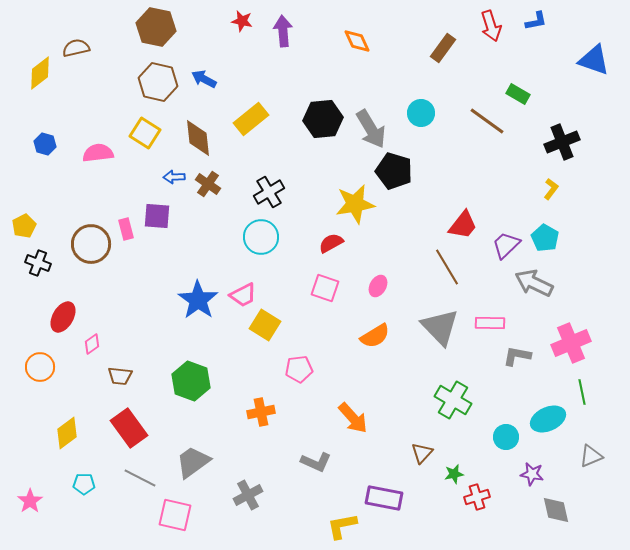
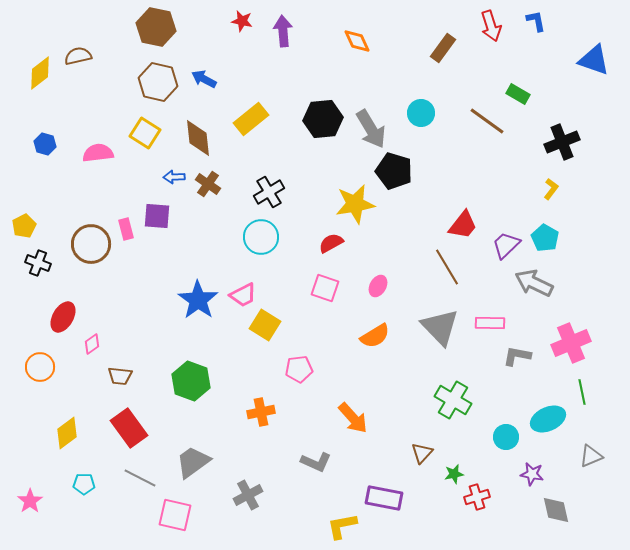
blue L-shape at (536, 21): rotated 90 degrees counterclockwise
brown semicircle at (76, 48): moved 2 px right, 8 px down
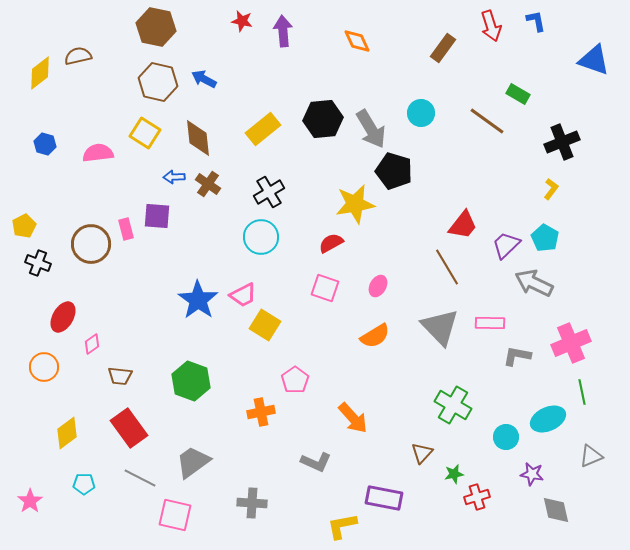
yellow rectangle at (251, 119): moved 12 px right, 10 px down
orange circle at (40, 367): moved 4 px right
pink pentagon at (299, 369): moved 4 px left, 11 px down; rotated 28 degrees counterclockwise
green cross at (453, 400): moved 5 px down
gray cross at (248, 495): moved 4 px right, 8 px down; rotated 32 degrees clockwise
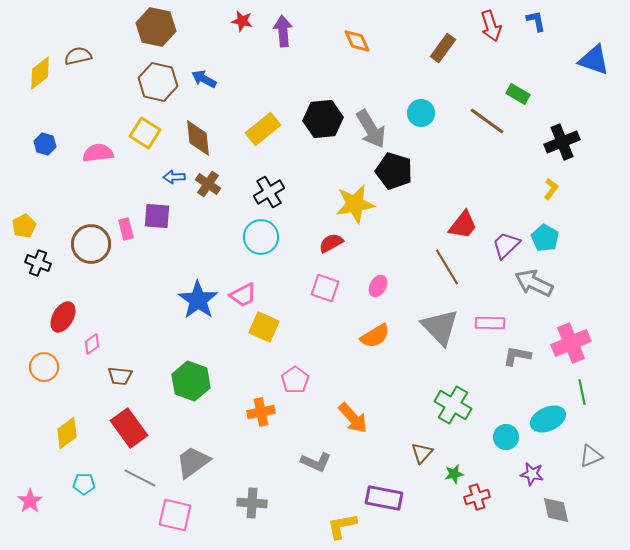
yellow square at (265, 325): moved 1 px left, 2 px down; rotated 8 degrees counterclockwise
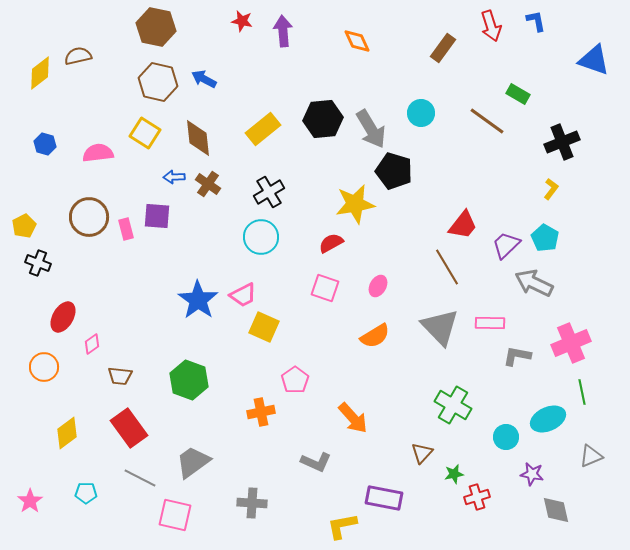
brown circle at (91, 244): moved 2 px left, 27 px up
green hexagon at (191, 381): moved 2 px left, 1 px up
cyan pentagon at (84, 484): moved 2 px right, 9 px down
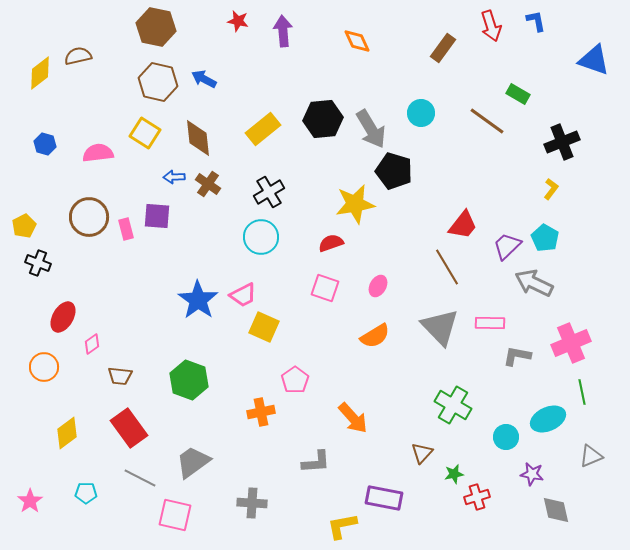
red star at (242, 21): moved 4 px left
red semicircle at (331, 243): rotated 10 degrees clockwise
purple trapezoid at (506, 245): moved 1 px right, 1 px down
gray L-shape at (316, 462): rotated 28 degrees counterclockwise
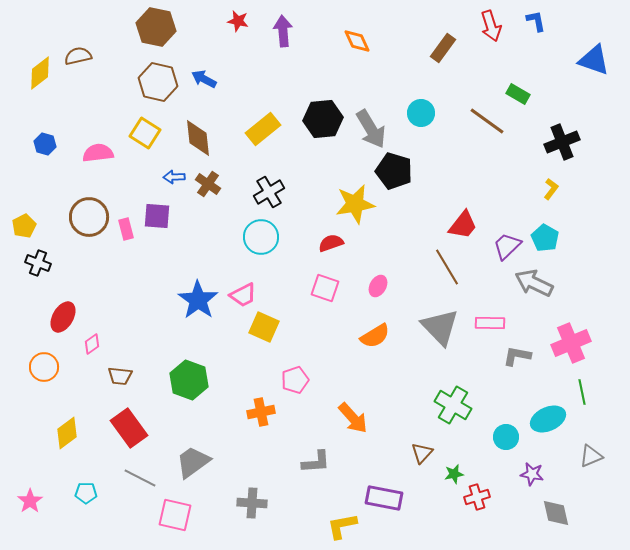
pink pentagon at (295, 380): rotated 16 degrees clockwise
gray diamond at (556, 510): moved 3 px down
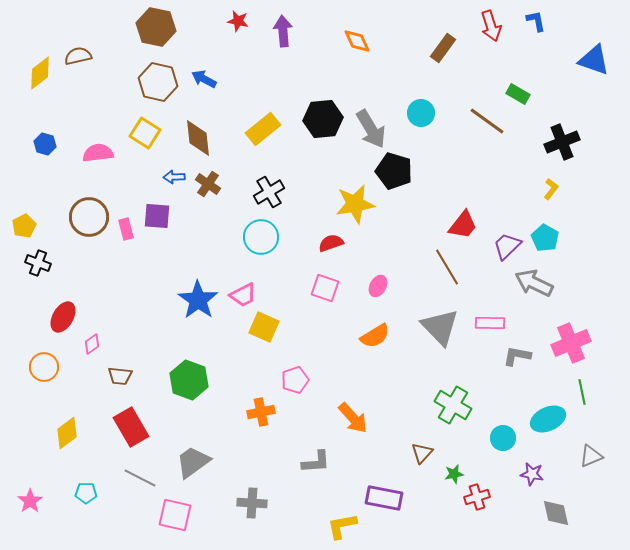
red rectangle at (129, 428): moved 2 px right, 1 px up; rotated 6 degrees clockwise
cyan circle at (506, 437): moved 3 px left, 1 px down
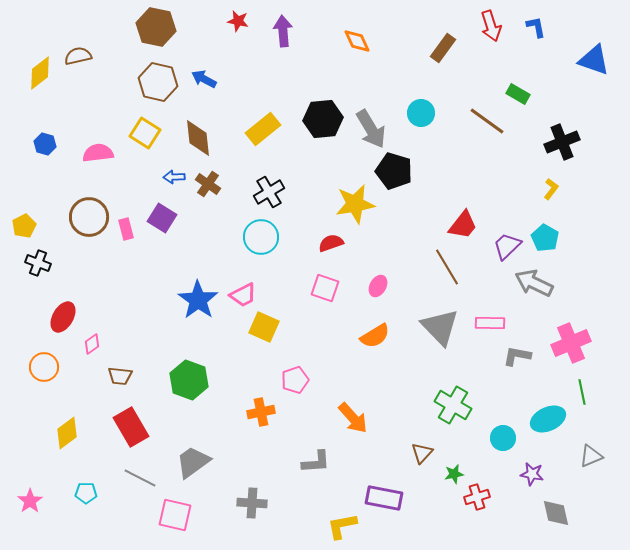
blue L-shape at (536, 21): moved 6 px down
purple square at (157, 216): moved 5 px right, 2 px down; rotated 28 degrees clockwise
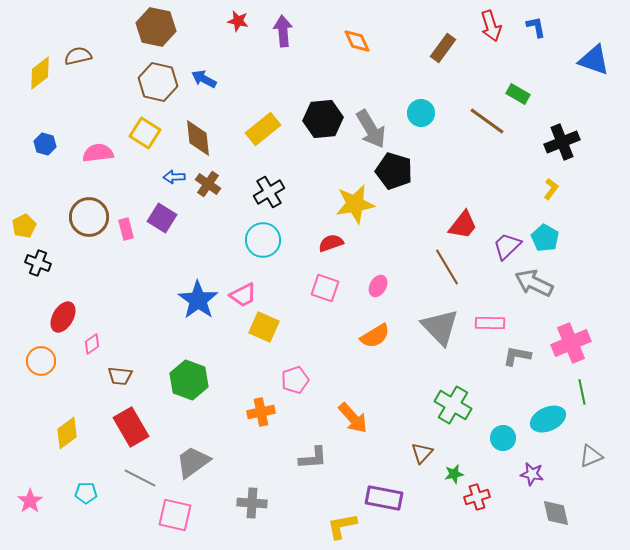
cyan circle at (261, 237): moved 2 px right, 3 px down
orange circle at (44, 367): moved 3 px left, 6 px up
gray L-shape at (316, 462): moved 3 px left, 4 px up
